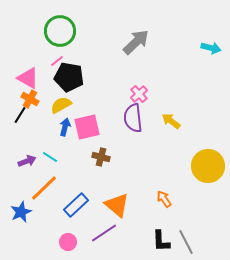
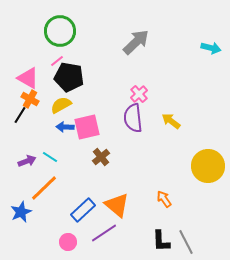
blue arrow: rotated 102 degrees counterclockwise
brown cross: rotated 36 degrees clockwise
blue rectangle: moved 7 px right, 5 px down
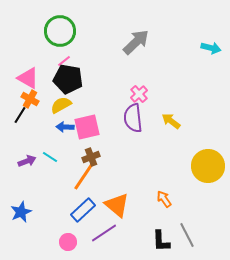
pink line: moved 7 px right
black pentagon: moved 1 px left, 2 px down
brown cross: moved 10 px left; rotated 18 degrees clockwise
orange line: moved 40 px right, 12 px up; rotated 12 degrees counterclockwise
gray line: moved 1 px right, 7 px up
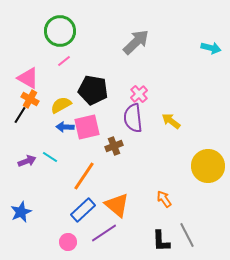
black pentagon: moved 25 px right, 11 px down
brown cross: moved 23 px right, 11 px up
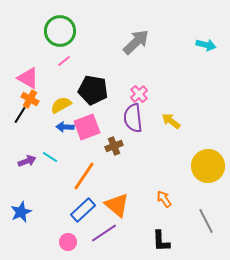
cyan arrow: moved 5 px left, 3 px up
pink square: rotated 8 degrees counterclockwise
gray line: moved 19 px right, 14 px up
